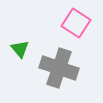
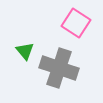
green triangle: moved 5 px right, 2 px down
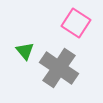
gray cross: rotated 15 degrees clockwise
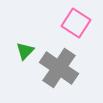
green triangle: rotated 24 degrees clockwise
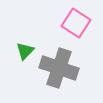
gray cross: rotated 15 degrees counterclockwise
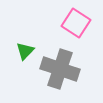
gray cross: moved 1 px right, 1 px down
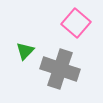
pink square: rotated 8 degrees clockwise
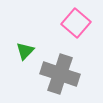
gray cross: moved 5 px down
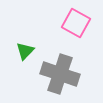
pink square: rotated 12 degrees counterclockwise
